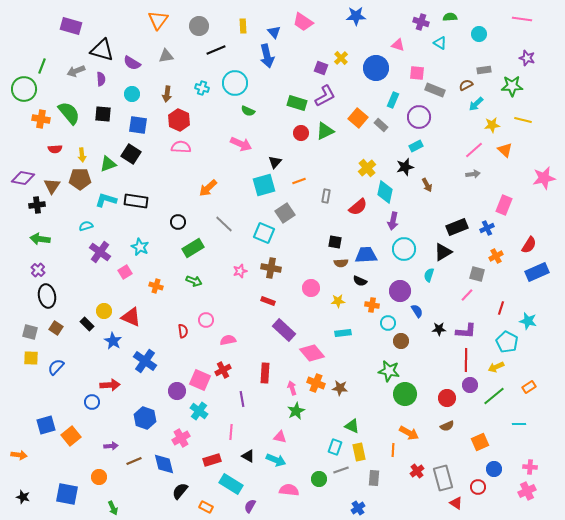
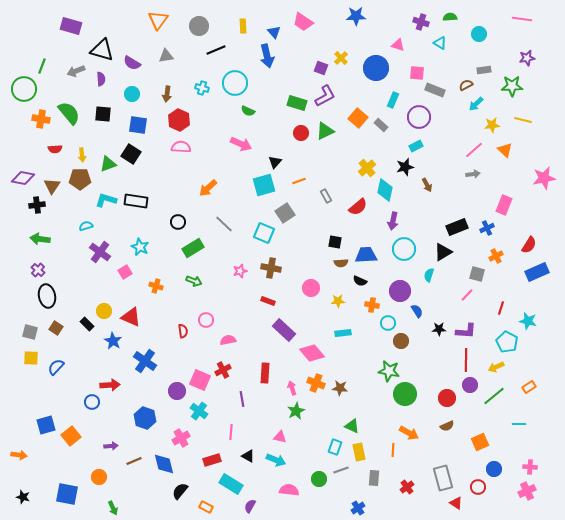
purple star at (527, 58): rotated 28 degrees counterclockwise
cyan diamond at (385, 192): moved 2 px up
gray rectangle at (326, 196): rotated 40 degrees counterclockwise
red cross at (417, 471): moved 10 px left, 16 px down
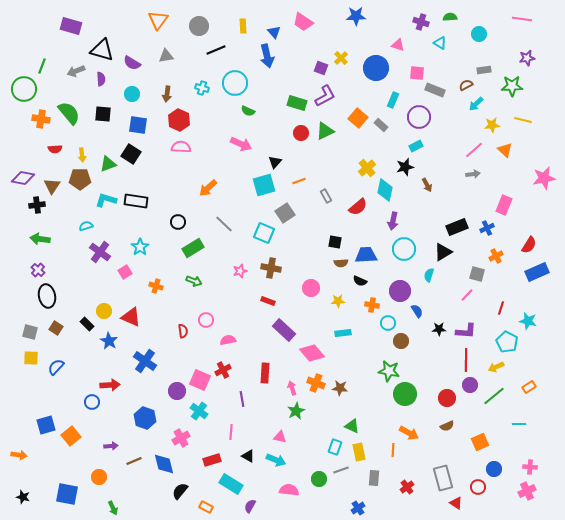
cyan star at (140, 247): rotated 12 degrees clockwise
blue star at (113, 341): moved 4 px left
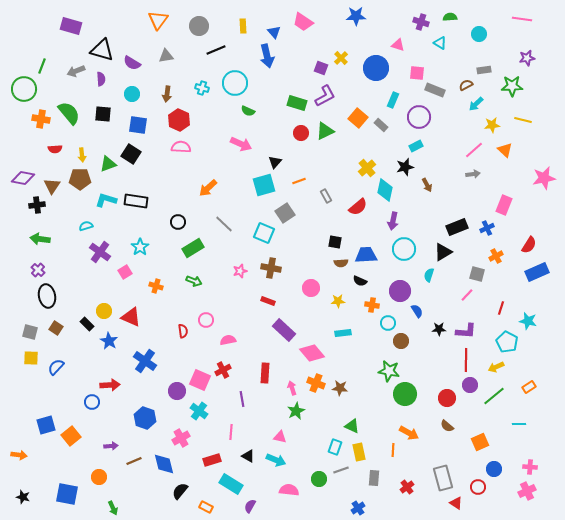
brown semicircle at (447, 426): rotated 64 degrees clockwise
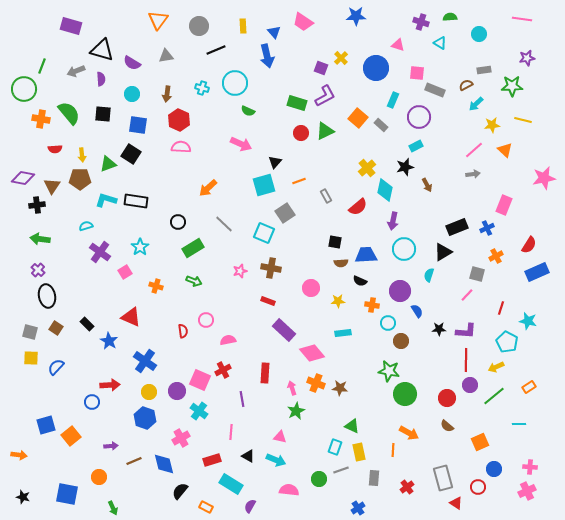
yellow circle at (104, 311): moved 45 px right, 81 px down
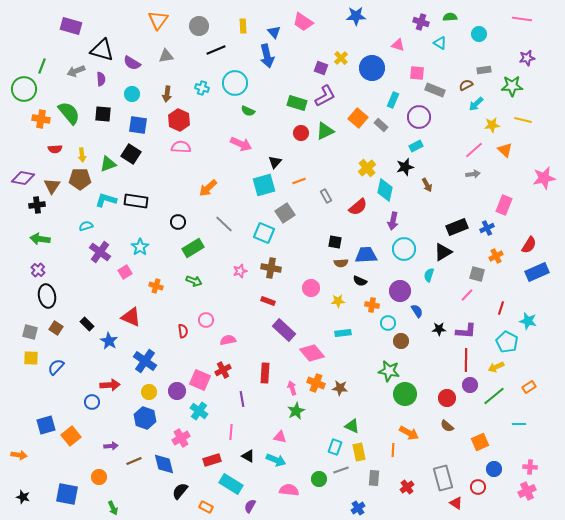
blue circle at (376, 68): moved 4 px left
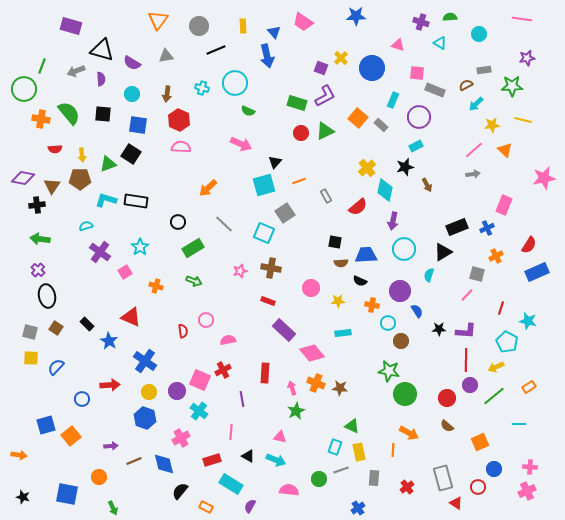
blue circle at (92, 402): moved 10 px left, 3 px up
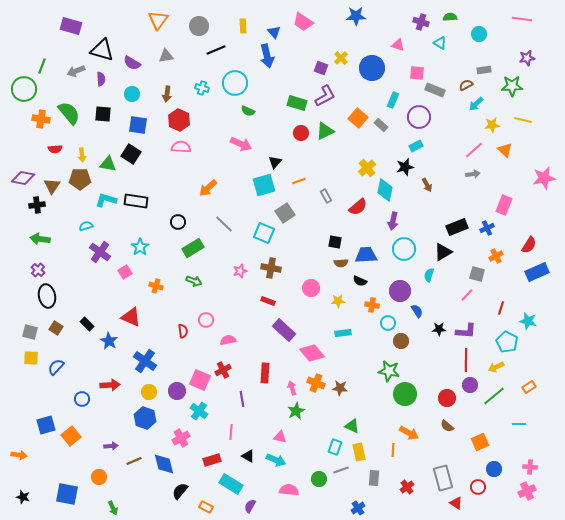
green triangle at (108, 164): rotated 30 degrees clockwise
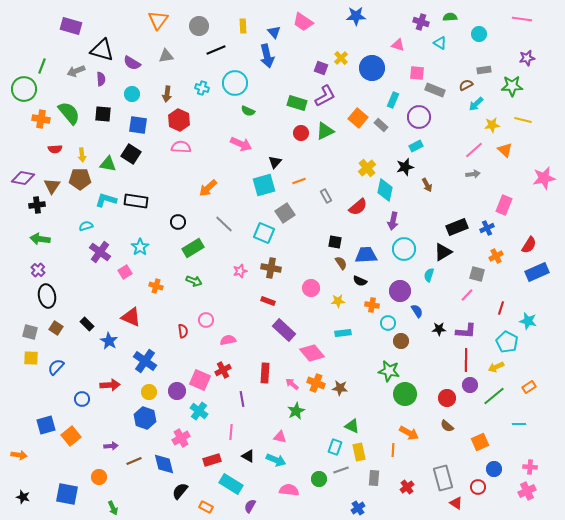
brown semicircle at (341, 263): rotated 120 degrees counterclockwise
pink arrow at (292, 388): moved 4 px up; rotated 32 degrees counterclockwise
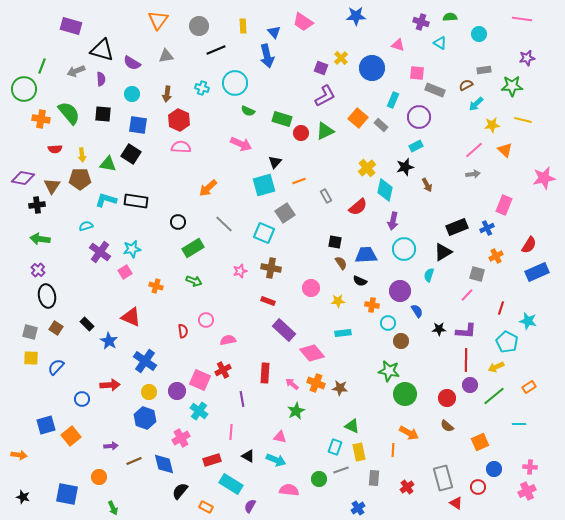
green rectangle at (297, 103): moved 15 px left, 16 px down
cyan star at (140, 247): moved 8 px left, 2 px down; rotated 24 degrees clockwise
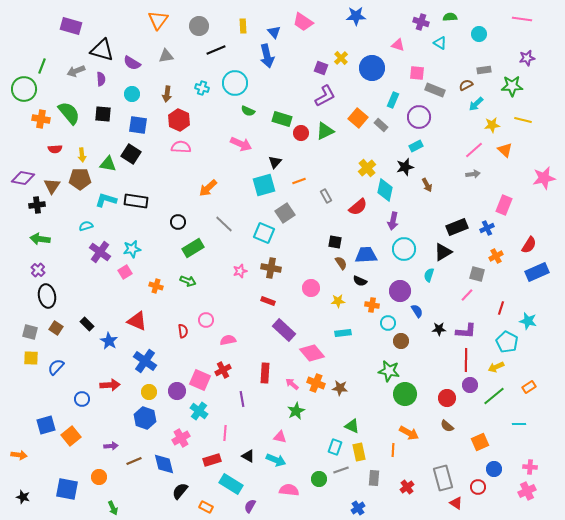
green arrow at (194, 281): moved 6 px left
red triangle at (131, 317): moved 6 px right, 4 px down
pink line at (231, 432): moved 6 px left, 1 px down
blue square at (67, 494): moved 5 px up
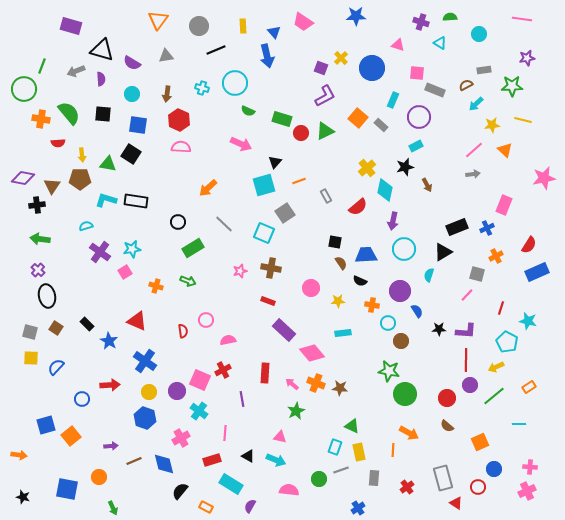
red semicircle at (55, 149): moved 3 px right, 6 px up
